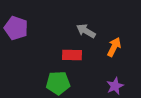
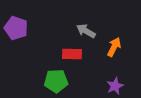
red rectangle: moved 1 px up
green pentagon: moved 2 px left, 2 px up
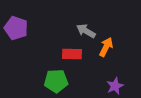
orange arrow: moved 8 px left
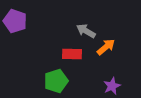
purple pentagon: moved 1 px left, 7 px up
orange arrow: rotated 24 degrees clockwise
green pentagon: rotated 15 degrees counterclockwise
purple star: moved 3 px left
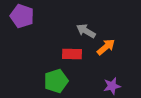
purple pentagon: moved 7 px right, 5 px up
purple star: rotated 12 degrees clockwise
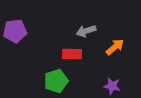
purple pentagon: moved 7 px left, 15 px down; rotated 25 degrees counterclockwise
gray arrow: rotated 48 degrees counterclockwise
orange arrow: moved 9 px right
purple star: rotated 24 degrees clockwise
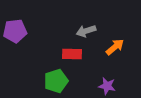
purple star: moved 5 px left
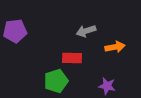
orange arrow: rotated 30 degrees clockwise
red rectangle: moved 4 px down
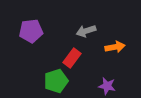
purple pentagon: moved 16 px right
red rectangle: rotated 54 degrees counterclockwise
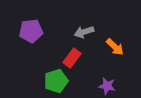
gray arrow: moved 2 px left, 1 px down
orange arrow: rotated 54 degrees clockwise
